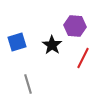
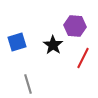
black star: moved 1 px right
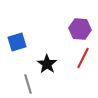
purple hexagon: moved 5 px right, 3 px down
black star: moved 6 px left, 19 px down
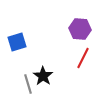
black star: moved 4 px left, 12 px down
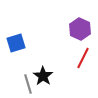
purple hexagon: rotated 20 degrees clockwise
blue square: moved 1 px left, 1 px down
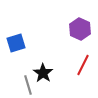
red line: moved 7 px down
black star: moved 3 px up
gray line: moved 1 px down
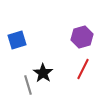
purple hexagon: moved 2 px right, 8 px down; rotated 20 degrees clockwise
blue square: moved 1 px right, 3 px up
red line: moved 4 px down
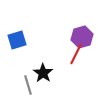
red line: moved 7 px left, 15 px up
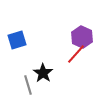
purple hexagon: rotated 20 degrees counterclockwise
red line: rotated 15 degrees clockwise
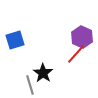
blue square: moved 2 px left
gray line: moved 2 px right
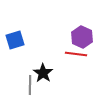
red line: rotated 55 degrees clockwise
gray line: rotated 18 degrees clockwise
